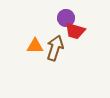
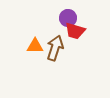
purple circle: moved 2 px right
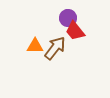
red trapezoid: rotated 35 degrees clockwise
brown arrow: rotated 20 degrees clockwise
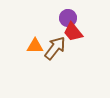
red trapezoid: moved 2 px left, 1 px down
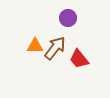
red trapezoid: moved 6 px right, 27 px down
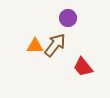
brown arrow: moved 3 px up
red trapezoid: moved 4 px right, 8 px down
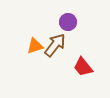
purple circle: moved 4 px down
orange triangle: rotated 18 degrees counterclockwise
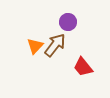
orange triangle: rotated 30 degrees counterclockwise
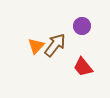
purple circle: moved 14 px right, 4 px down
orange triangle: moved 1 px right
